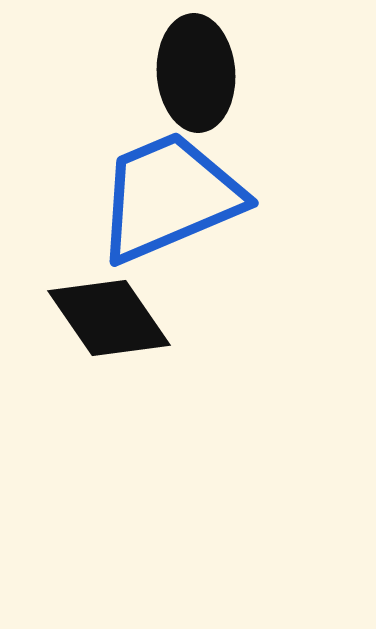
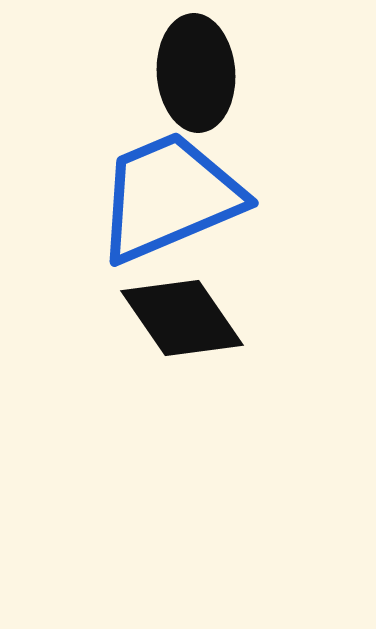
black diamond: moved 73 px right
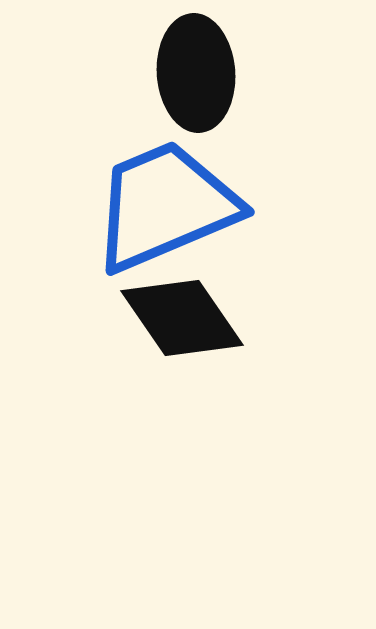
blue trapezoid: moved 4 px left, 9 px down
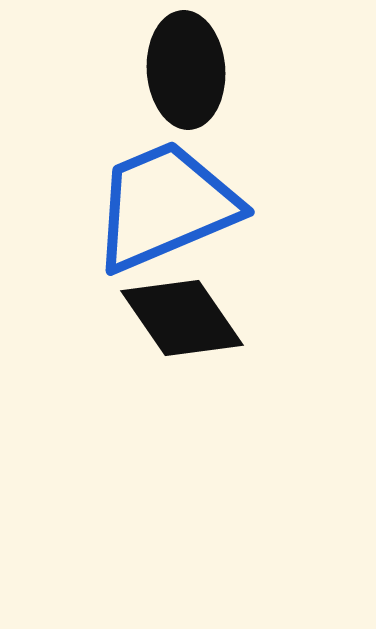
black ellipse: moved 10 px left, 3 px up
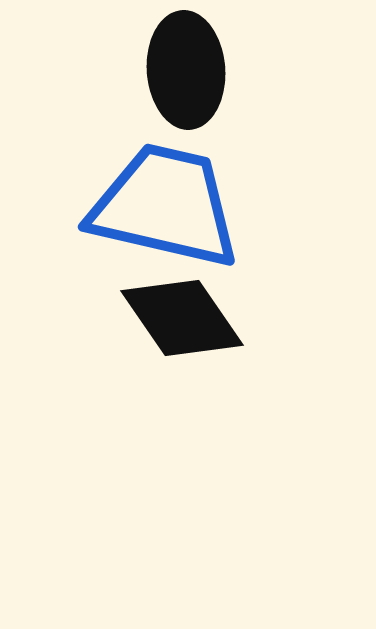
blue trapezoid: rotated 36 degrees clockwise
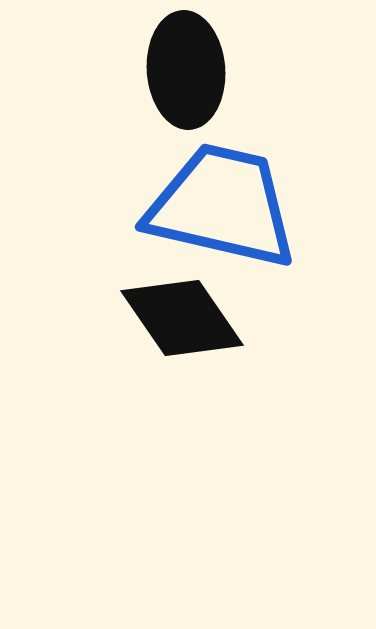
blue trapezoid: moved 57 px right
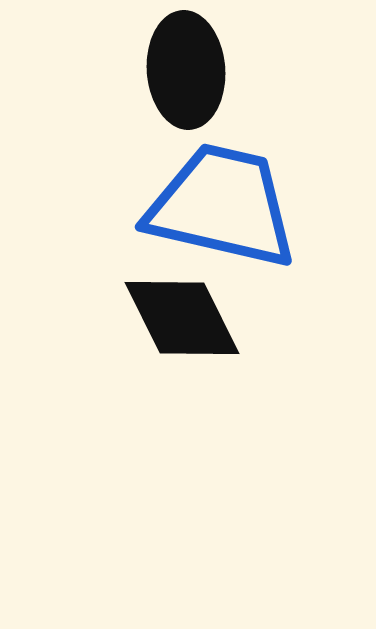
black diamond: rotated 8 degrees clockwise
